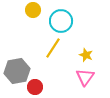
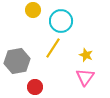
gray hexagon: moved 10 px up
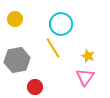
yellow circle: moved 18 px left, 9 px down
cyan circle: moved 3 px down
yellow line: rotated 65 degrees counterclockwise
yellow star: moved 2 px right, 1 px down
gray hexagon: moved 1 px up
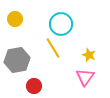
yellow star: moved 1 px right, 1 px up
red circle: moved 1 px left, 1 px up
